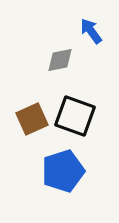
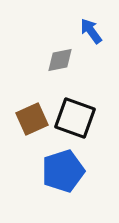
black square: moved 2 px down
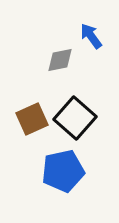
blue arrow: moved 5 px down
black square: rotated 21 degrees clockwise
blue pentagon: rotated 6 degrees clockwise
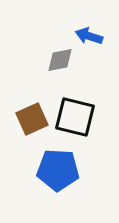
blue arrow: moved 2 px left; rotated 36 degrees counterclockwise
black square: moved 1 px up; rotated 27 degrees counterclockwise
blue pentagon: moved 5 px left, 1 px up; rotated 15 degrees clockwise
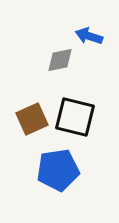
blue pentagon: rotated 12 degrees counterclockwise
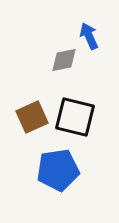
blue arrow: rotated 48 degrees clockwise
gray diamond: moved 4 px right
brown square: moved 2 px up
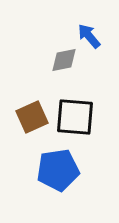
blue arrow: rotated 16 degrees counterclockwise
black square: rotated 9 degrees counterclockwise
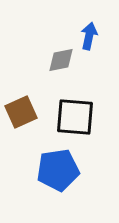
blue arrow: rotated 52 degrees clockwise
gray diamond: moved 3 px left
brown square: moved 11 px left, 5 px up
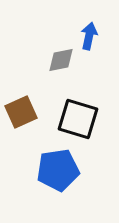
black square: moved 3 px right, 2 px down; rotated 12 degrees clockwise
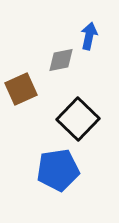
brown square: moved 23 px up
black square: rotated 27 degrees clockwise
